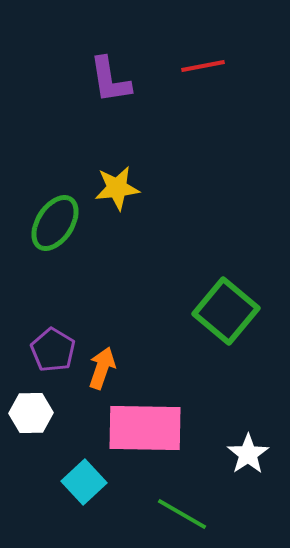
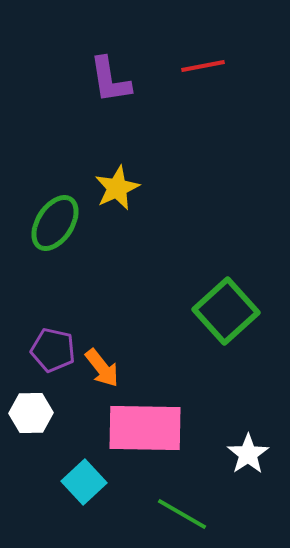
yellow star: rotated 18 degrees counterclockwise
green square: rotated 8 degrees clockwise
purple pentagon: rotated 18 degrees counterclockwise
orange arrow: rotated 123 degrees clockwise
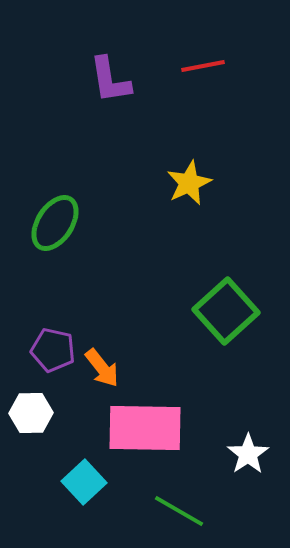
yellow star: moved 72 px right, 5 px up
green line: moved 3 px left, 3 px up
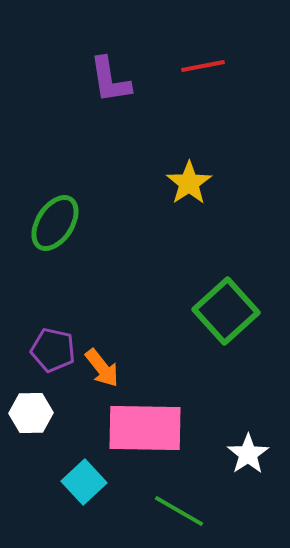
yellow star: rotated 9 degrees counterclockwise
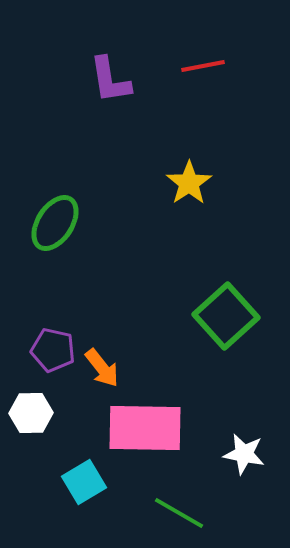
green square: moved 5 px down
white star: moved 4 px left; rotated 27 degrees counterclockwise
cyan square: rotated 12 degrees clockwise
green line: moved 2 px down
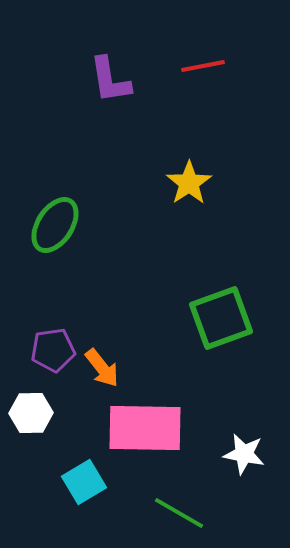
green ellipse: moved 2 px down
green square: moved 5 px left, 2 px down; rotated 22 degrees clockwise
purple pentagon: rotated 21 degrees counterclockwise
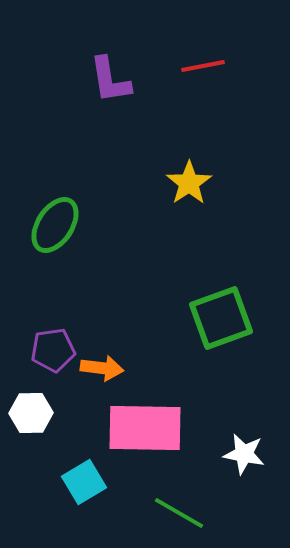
orange arrow: rotated 45 degrees counterclockwise
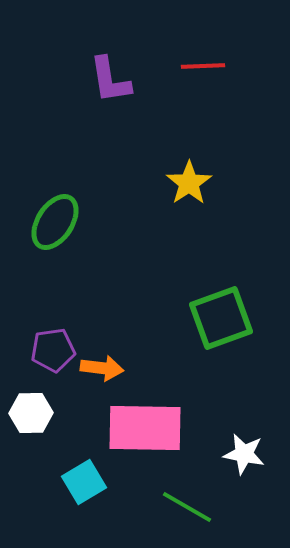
red line: rotated 9 degrees clockwise
green ellipse: moved 3 px up
green line: moved 8 px right, 6 px up
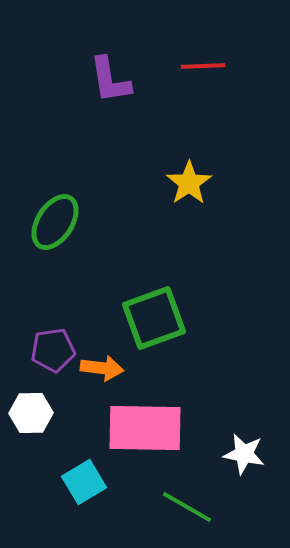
green square: moved 67 px left
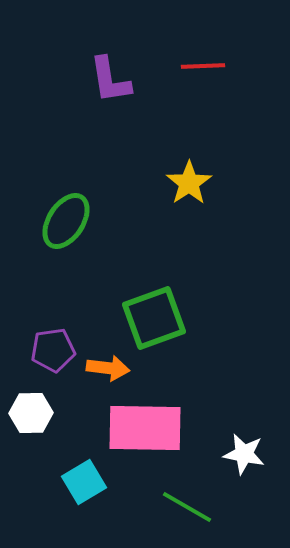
green ellipse: moved 11 px right, 1 px up
orange arrow: moved 6 px right
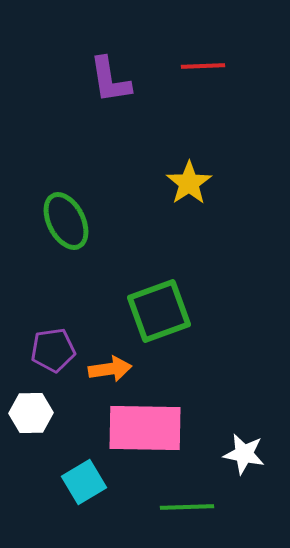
green ellipse: rotated 60 degrees counterclockwise
green square: moved 5 px right, 7 px up
orange arrow: moved 2 px right, 1 px down; rotated 15 degrees counterclockwise
green line: rotated 32 degrees counterclockwise
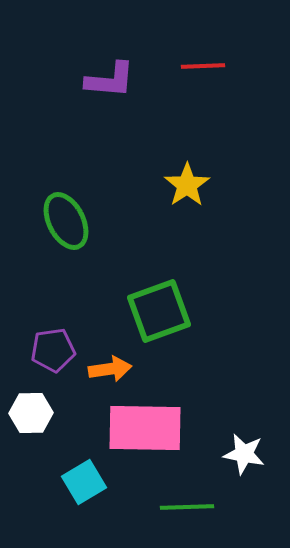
purple L-shape: rotated 76 degrees counterclockwise
yellow star: moved 2 px left, 2 px down
